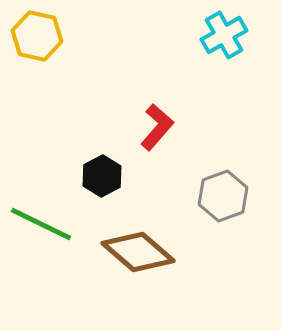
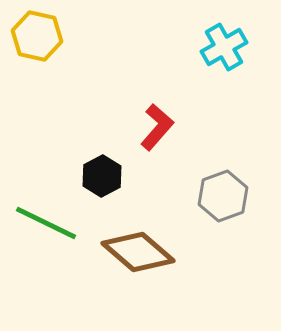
cyan cross: moved 12 px down
green line: moved 5 px right, 1 px up
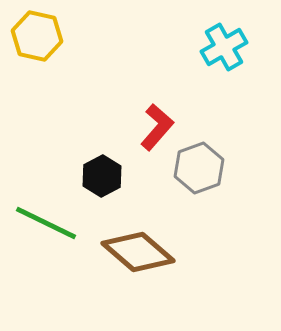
gray hexagon: moved 24 px left, 28 px up
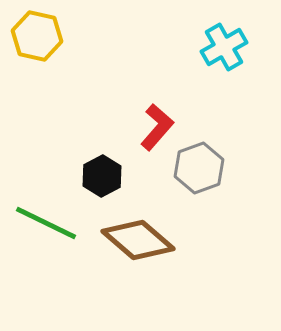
brown diamond: moved 12 px up
